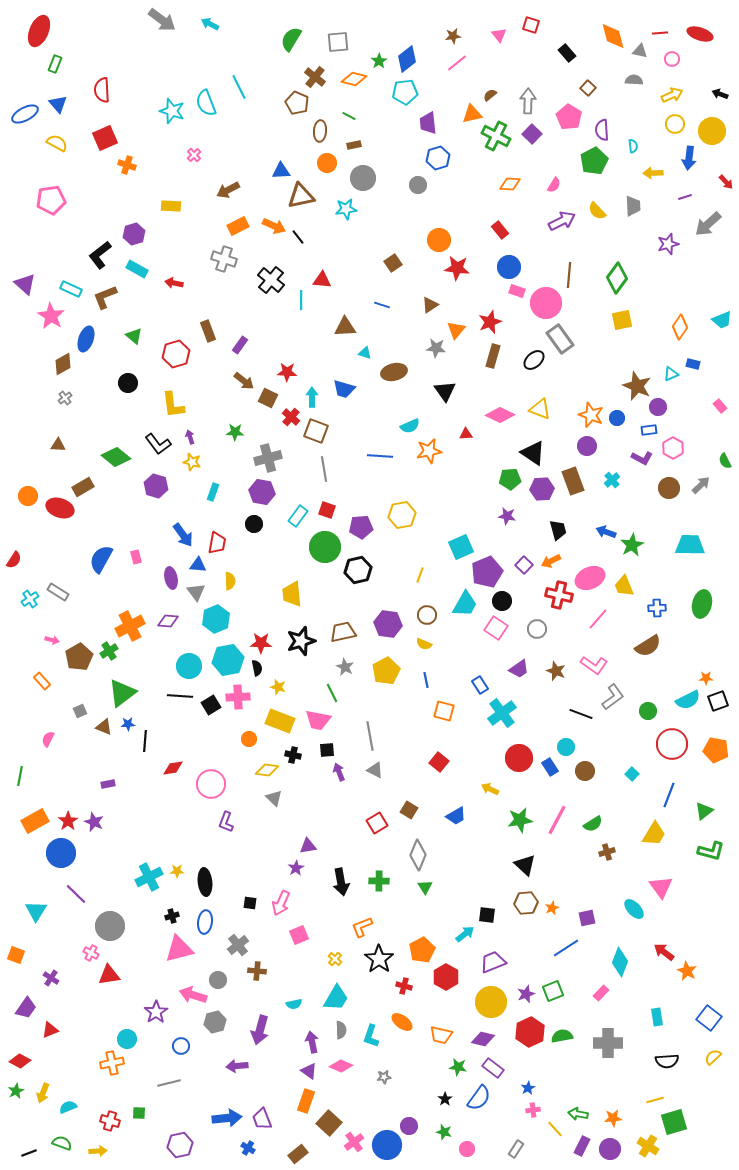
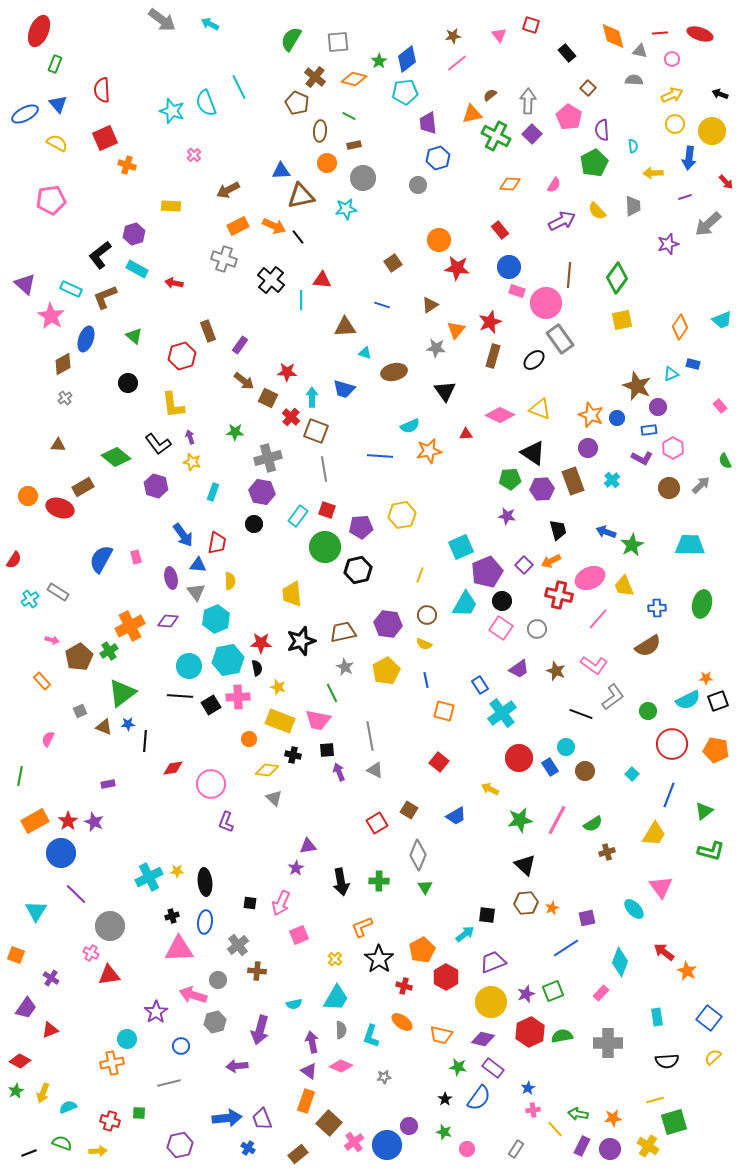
green pentagon at (594, 161): moved 2 px down
red hexagon at (176, 354): moved 6 px right, 2 px down
purple circle at (587, 446): moved 1 px right, 2 px down
pink square at (496, 628): moved 5 px right
pink triangle at (179, 949): rotated 12 degrees clockwise
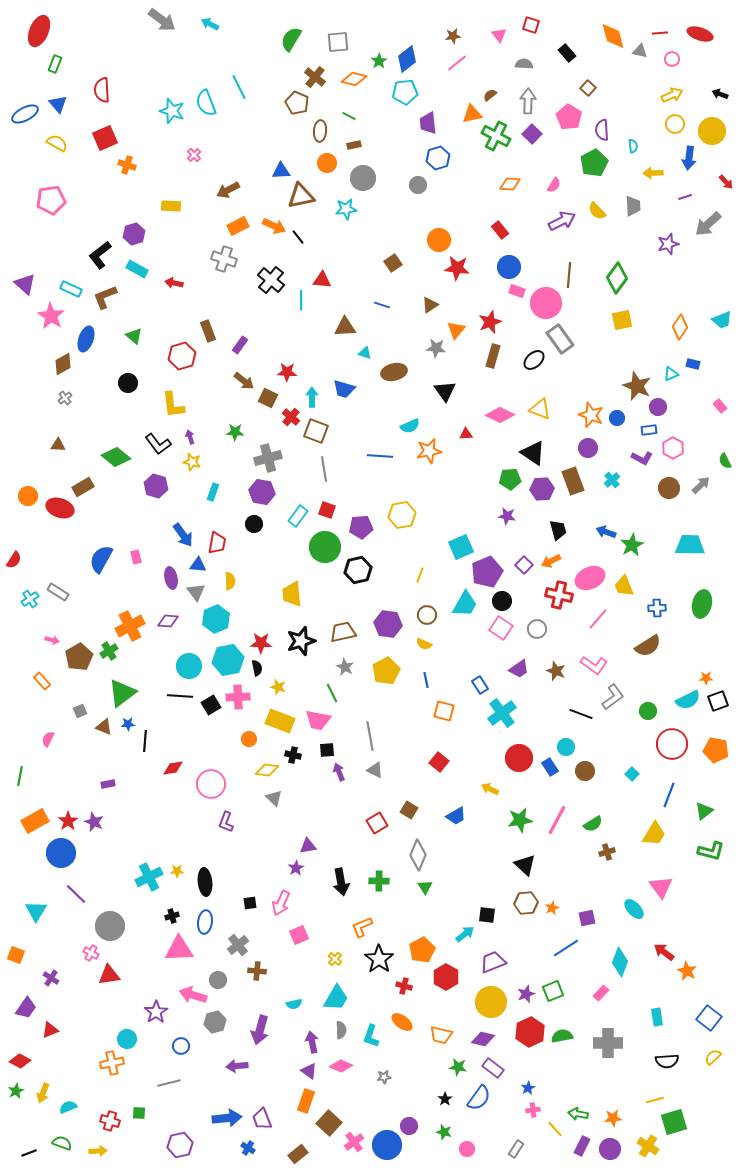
gray semicircle at (634, 80): moved 110 px left, 16 px up
black square at (250, 903): rotated 16 degrees counterclockwise
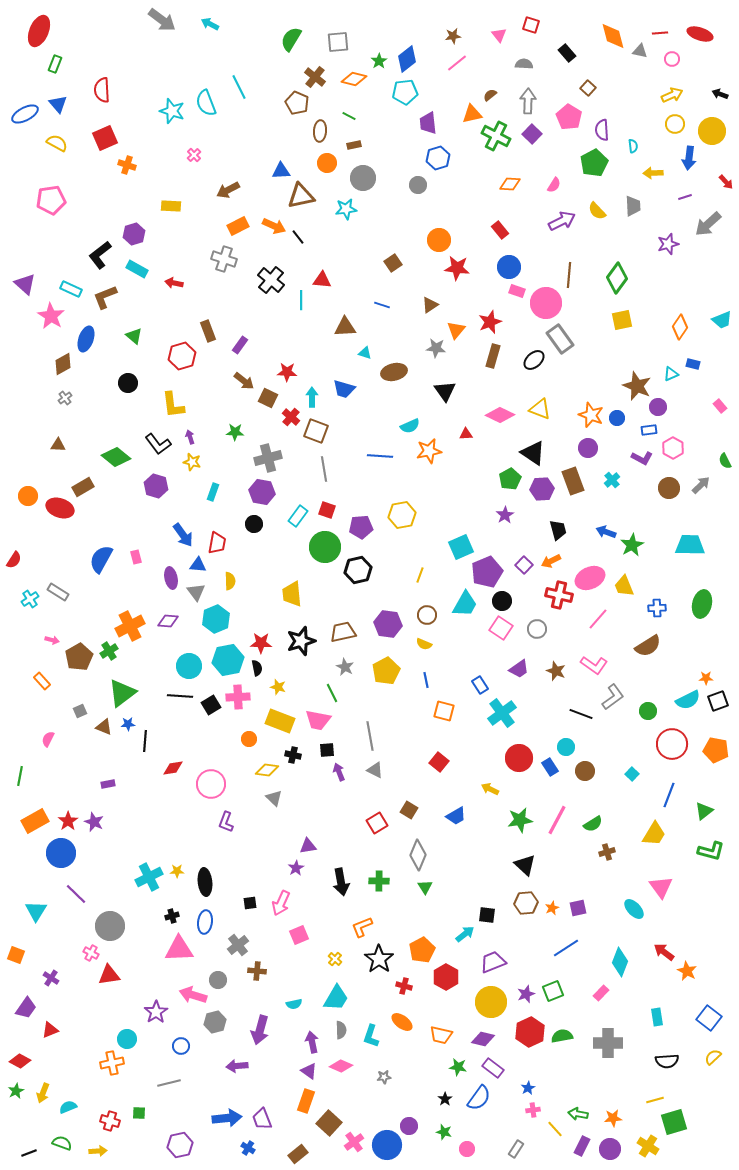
green pentagon at (510, 479): rotated 25 degrees counterclockwise
purple star at (507, 516): moved 2 px left, 1 px up; rotated 30 degrees clockwise
purple square at (587, 918): moved 9 px left, 10 px up
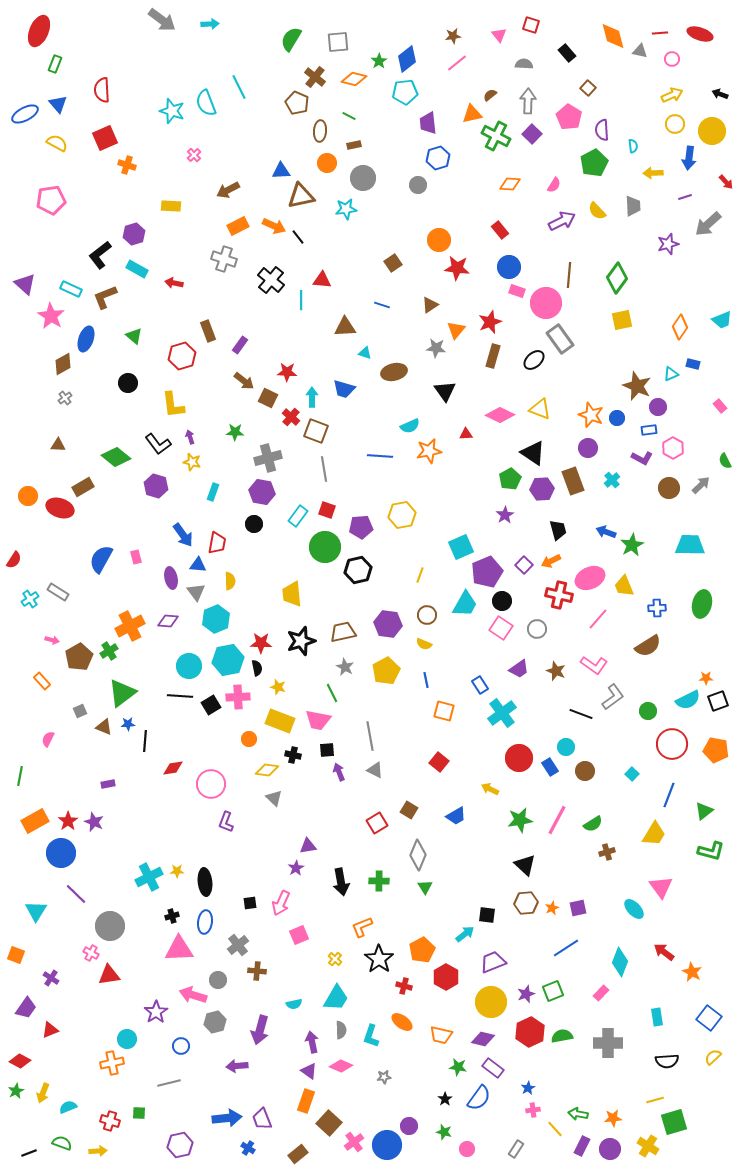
cyan arrow at (210, 24): rotated 150 degrees clockwise
orange star at (687, 971): moved 5 px right, 1 px down
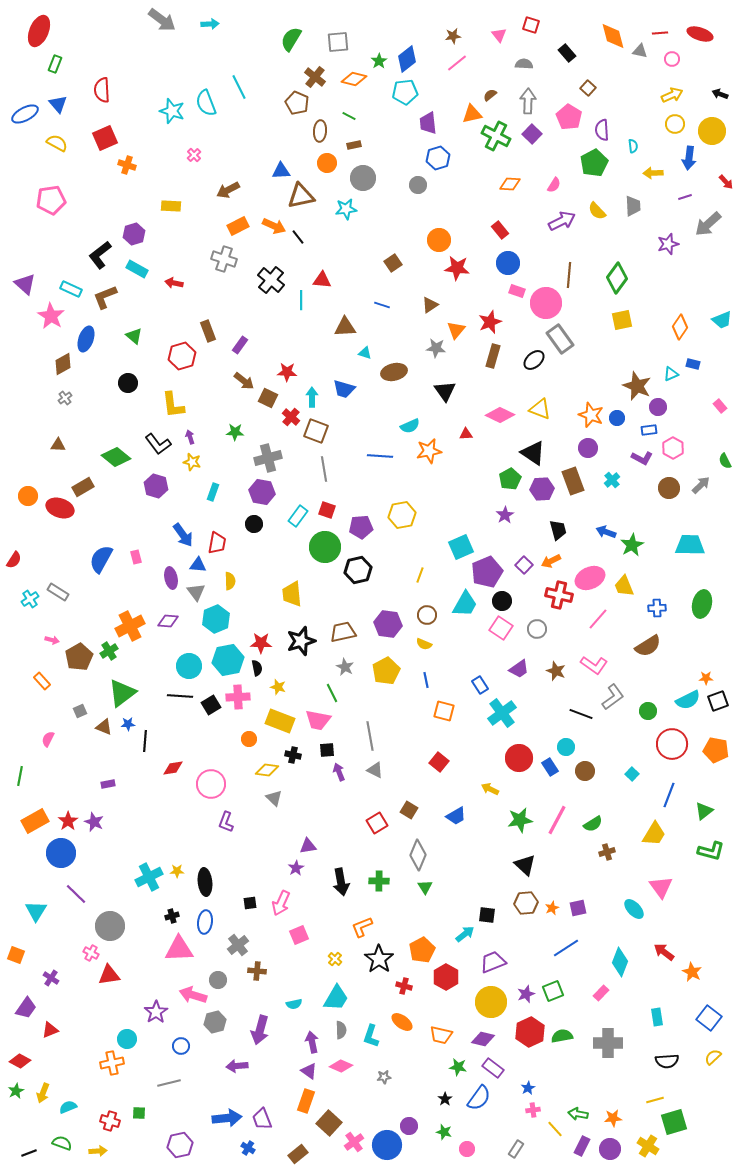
blue circle at (509, 267): moved 1 px left, 4 px up
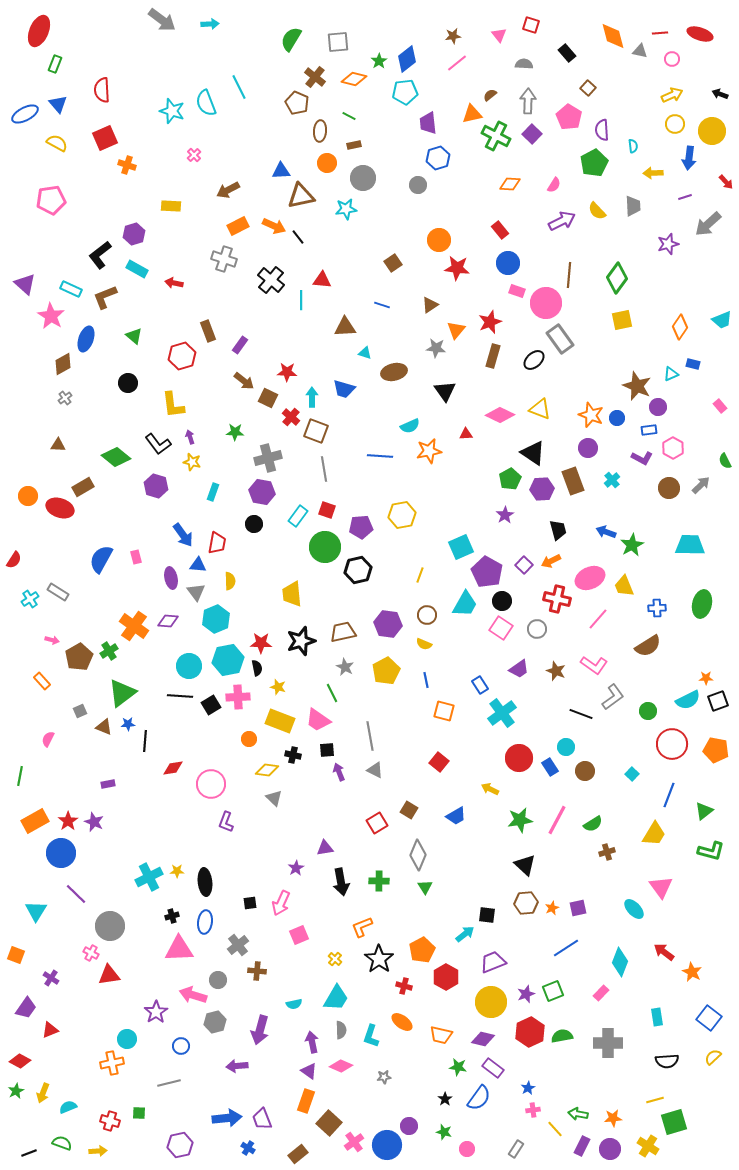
purple pentagon at (487, 572): rotated 20 degrees counterclockwise
red cross at (559, 595): moved 2 px left, 4 px down
orange cross at (130, 626): moved 4 px right; rotated 28 degrees counterclockwise
pink trapezoid at (318, 720): rotated 24 degrees clockwise
purple triangle at (308, 846): moved 17 px right, 2 px down
